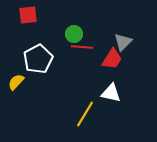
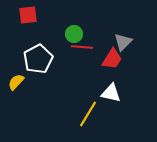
yellow line: moved 3 px right
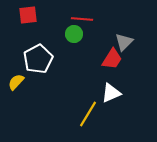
gray triangle: moved 1 px right
red line: moved 28 px up
white triangle: rotated 35 degrees counterclockwise
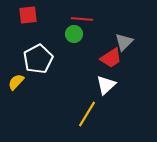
red trapezoid: moved 1 px left, 1 px up; rotated 25 degrees clockwise
white triangle: moved 5 px left, 8 px up; rotated 20 degrees counterclockwise
yellow line: moved 1 px left
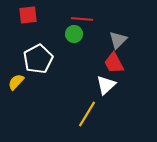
gray triangle: moved 6 px left, 2 px up
red trapezoid: moved 3 px right, 5 px down; rotated 95 degrees clockwise
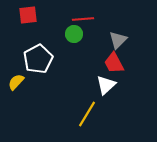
red line: moved 1 px right; rotated 10 degrees counterclockwise
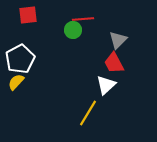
green circle: moved 1 px left, 4 px up
white pentagon: moved 18 px left
yellow line: moved 1 px right, 1 px up
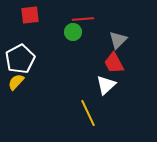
red square: moved 2 px right
green circle: moved 2 px down
yellow line: rotated 56 degrees counterclockwise
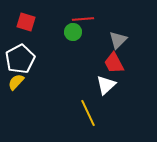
red square: moved 4 px left, 7 px down; rotated 24 degrees clockwise
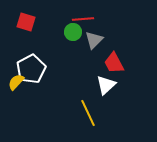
gray triangle: moved 24 px left
white pentagon: moved 11 px right, 10 px down
